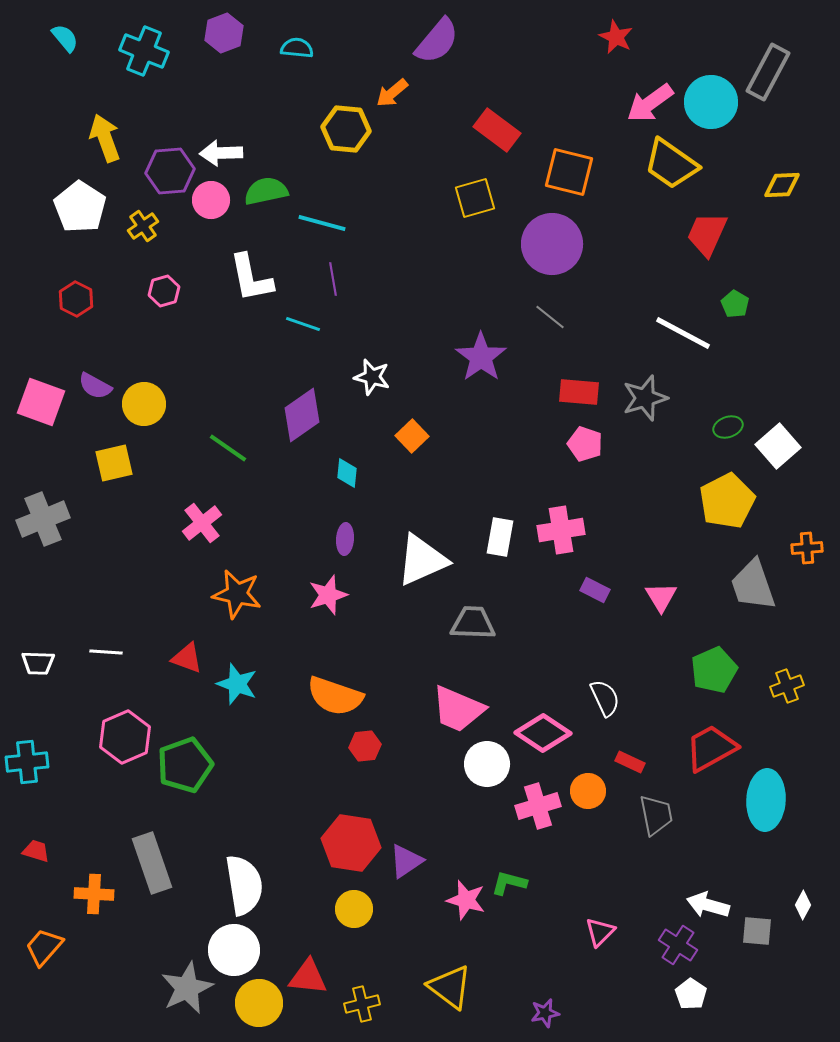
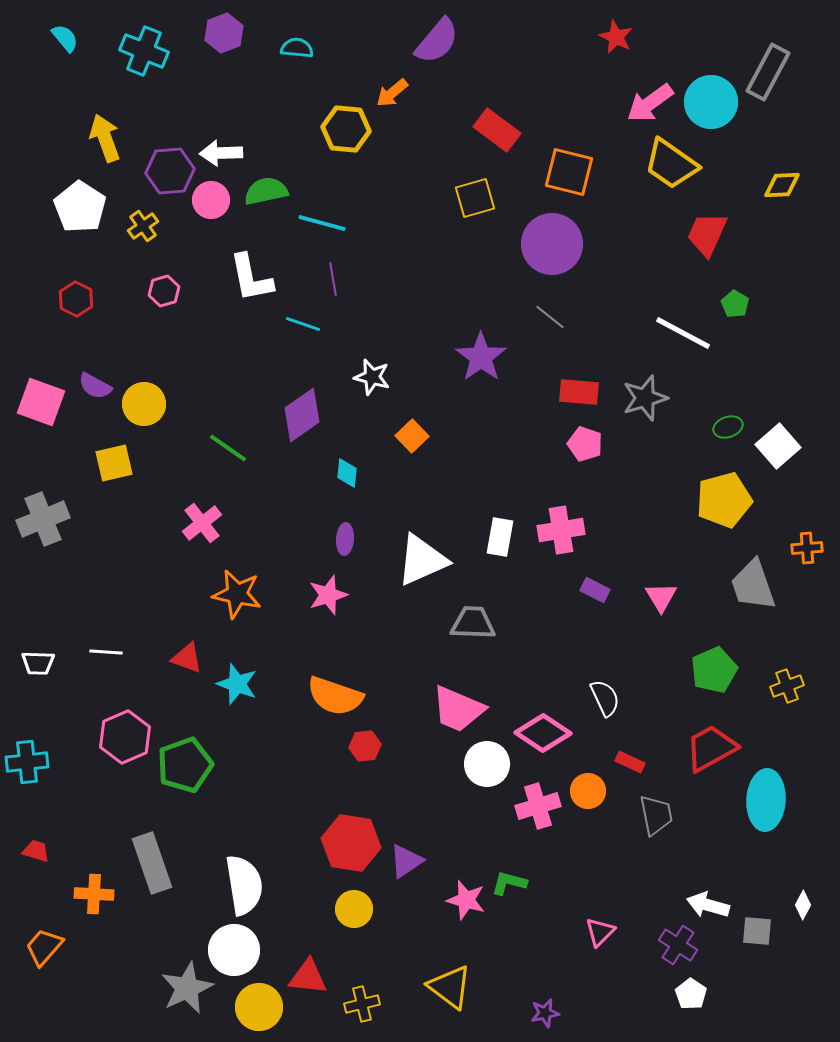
yellow pentagon at (727, 501): moved 3 px left, 1 px up; rotated 12 degrees clockwise
yellow circle at (259, 1003): moved 4 px down
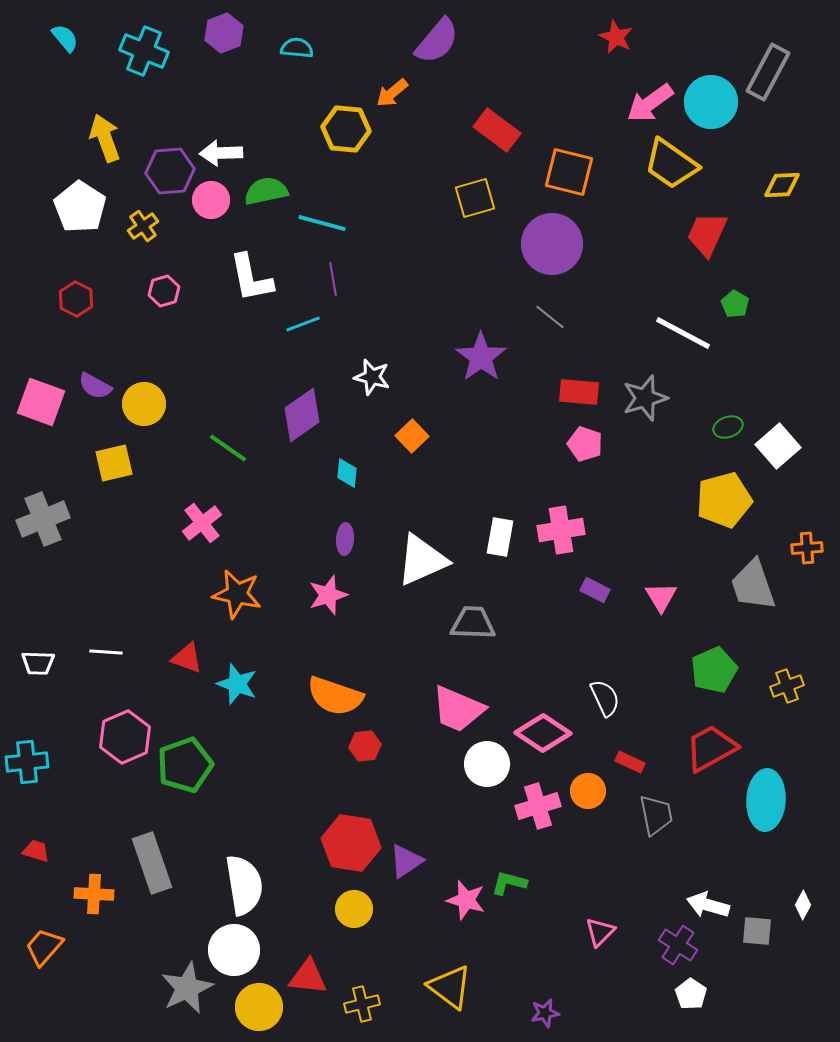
cyan line at (303, 324): rotated 40 degrees counterclockwise
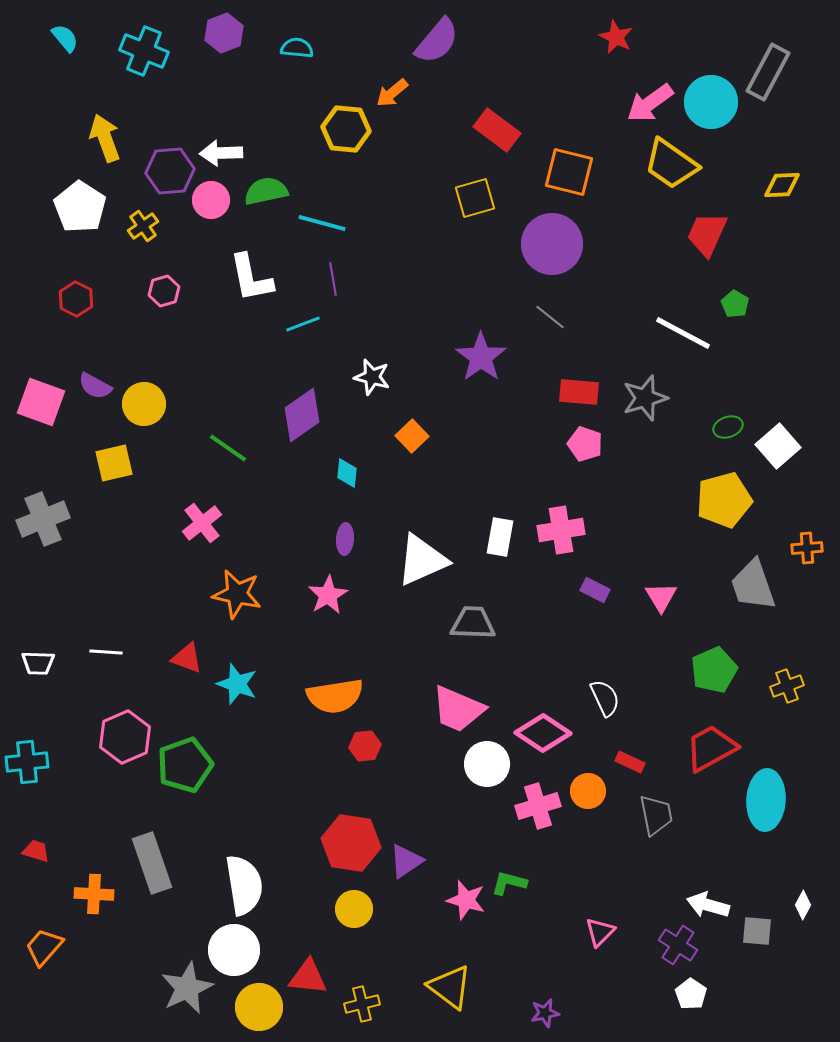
pink star at (328, 595): rotated 12 degrees counterclockwise
orange semicircle at (335, 696): rotated 28 degrees counterclockwise
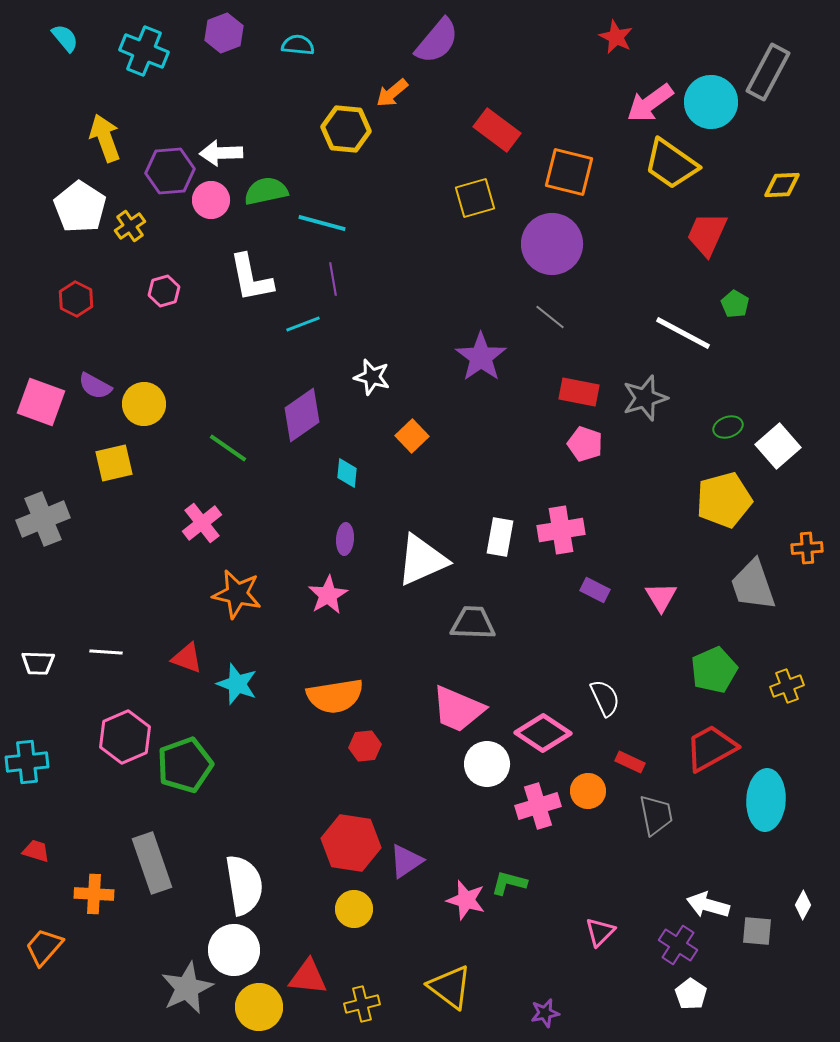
cyan semicircle at (297, 48): moved 1 px right, 3 px up
yellow cross at (143, 226): moved 13 px left
red rectangle at (579, 392): rotated 6 degrees clockwise
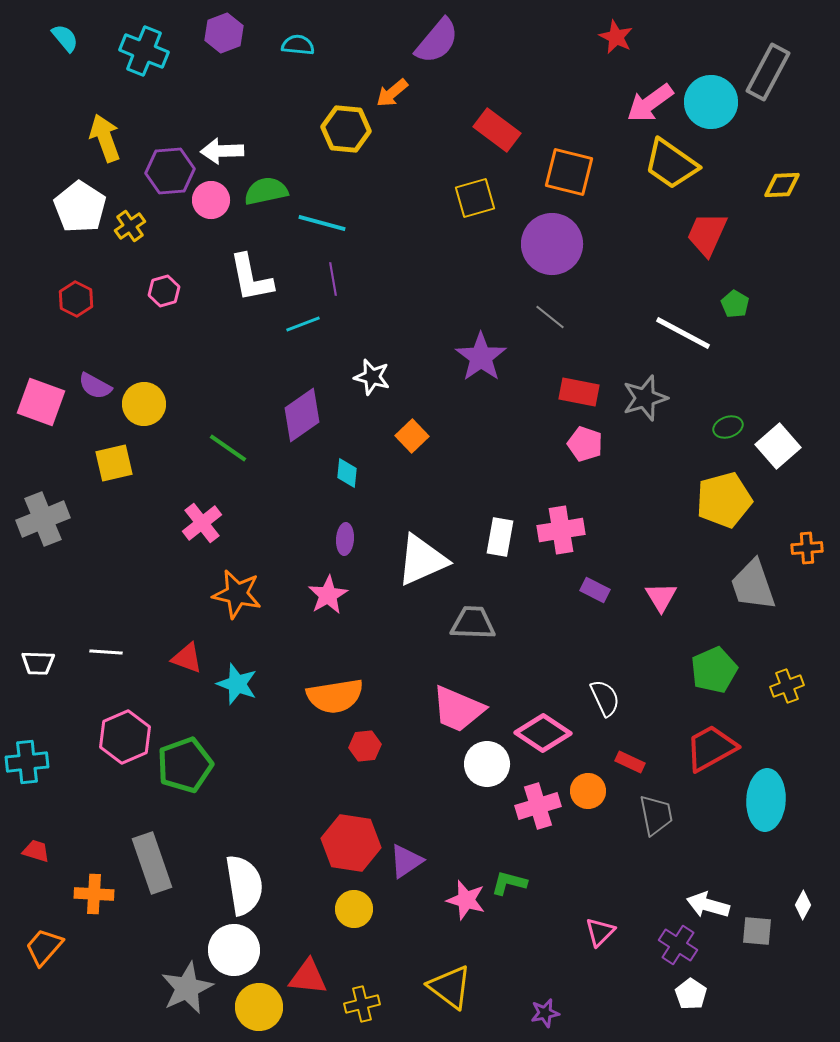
white arrow at (221, 153): moved 1 px right, 2 px up
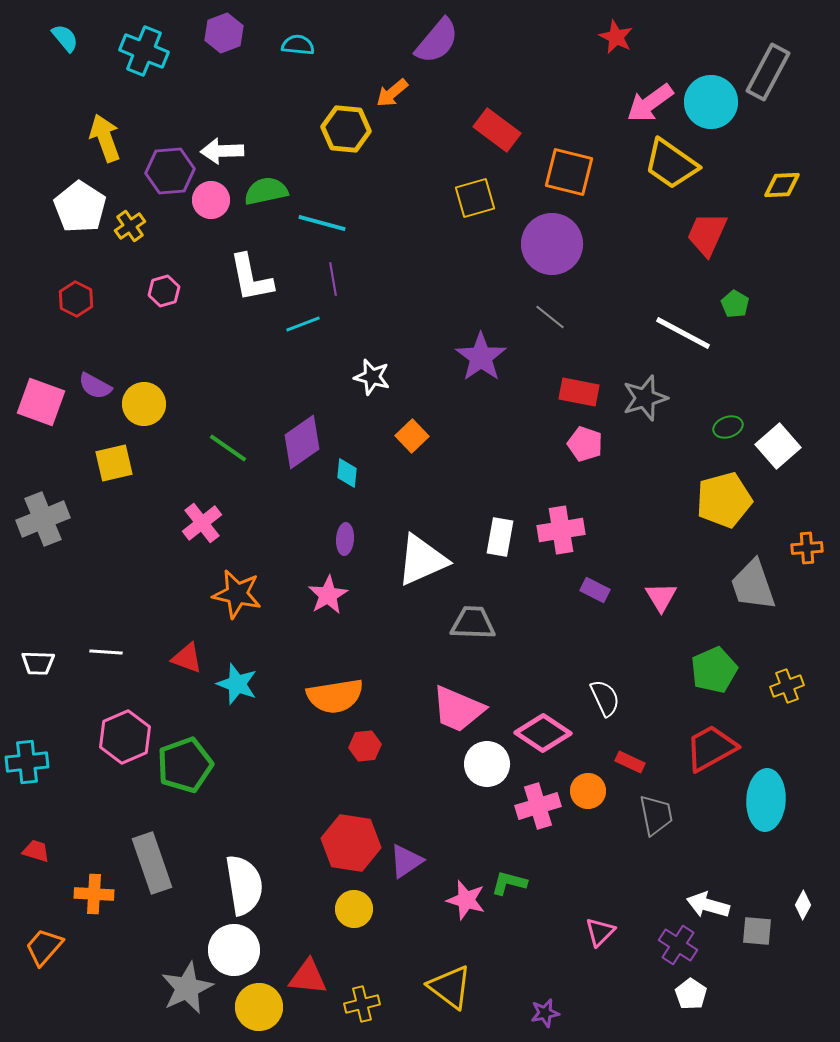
purple diamond at (302, 415): moved 27 px down
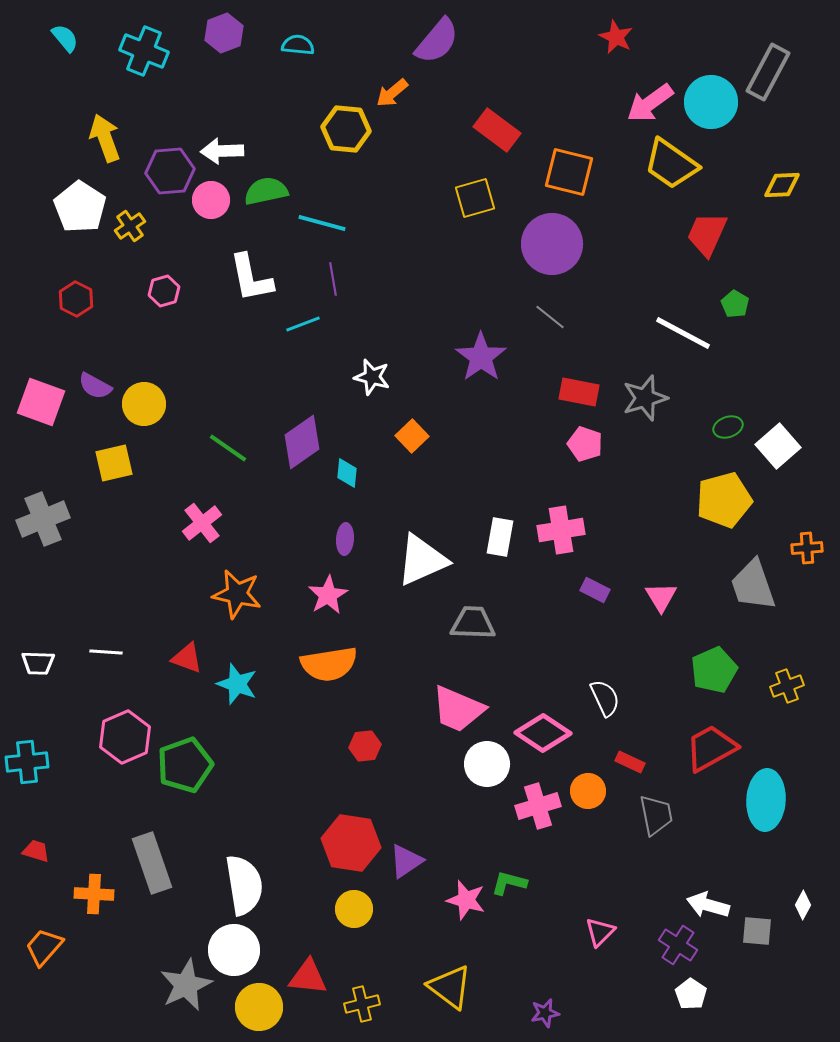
orange semicircle at (335, 696): moved 6 px left, 32 px up
gray star at (187, 988): moved 1 px left, 3 px up
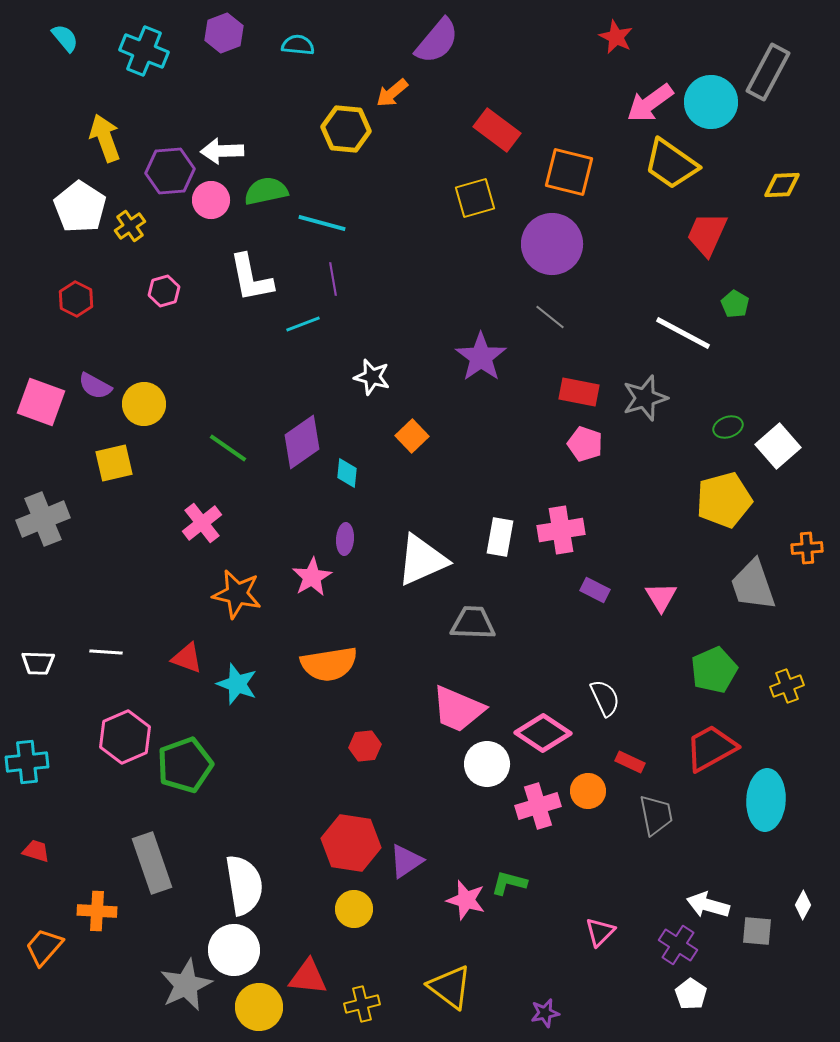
pink star at (328, 595): moved 16 px left, 18 px up
orange cross at (94, 894): moved 3 px right, 17 px down
